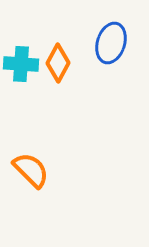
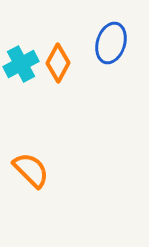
cyan cross: rotated 32 degrees counterclockwise
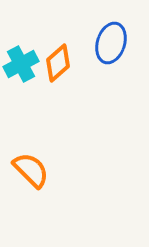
orange diamond: rotated 21 degrees clockwise
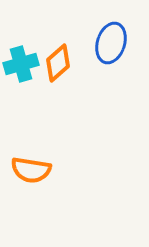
cyan cross: rotated 12 degrees clockwise
orange semicircle: rotated 144 degrees clockwise
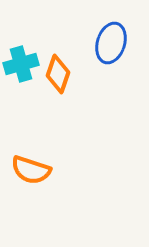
orange diamond: moved 11 px down; rotated 30 degrees counterclockwise
orange semicircle: rotated 9 degrees clockwise
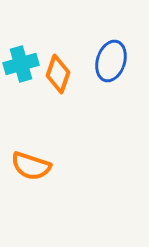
blue ellipse: moved 18 px down
orange semicircle: moved 4 px up
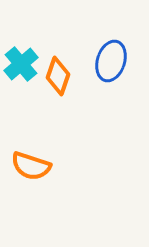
cyan cross: rotated 24 degrees counterclockwise
orange diamond: moved 2 px down
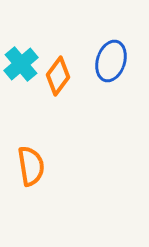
orange diamond: rotated 18 degrees clockwise
orange semicircle: rotated 117 degrees counterclockwise
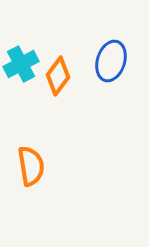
cyan cross: rotated 12 degrees clockwise
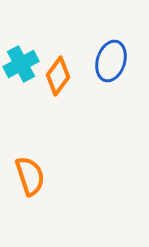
orange semicircle: moved 1 px left, 10 px down; rotated 9 degrees counterclockwise
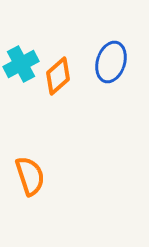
blue ellipse: moved 1 px down
orange diamond: rotated 12 degrees clockwise
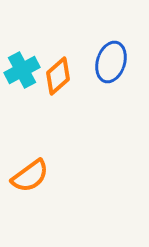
cyan cross: moved 1 px right, 6 px down
orange semicircle: rotated 72 degrees clockwise
